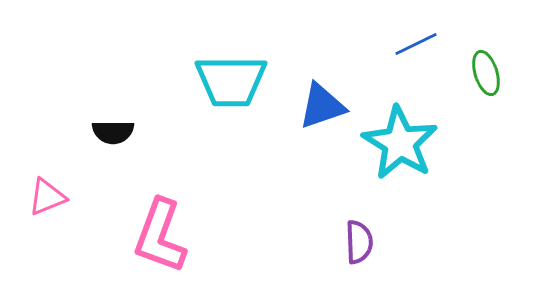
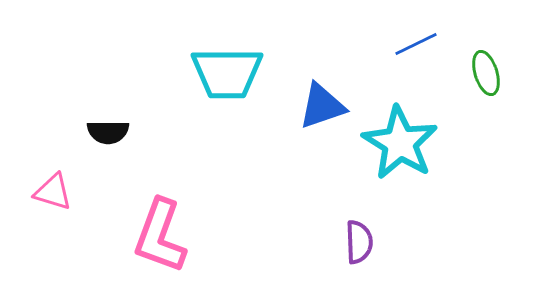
cyan trapezoid: moved 4 px left, 8 px up
black semicircle: moved 5 px left
pink triangle: moved 6 px right, 5 px up; rotated 39 degrees clockwise
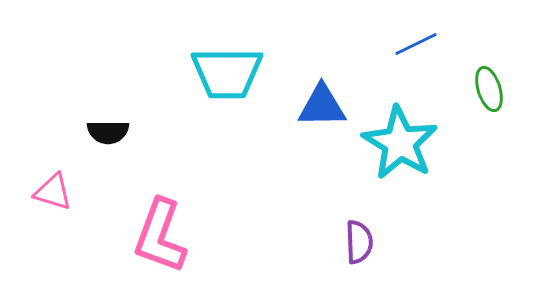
green ellipse: moved 3 px right, 16 px down
blue triangle: rotated 18 degrees clockwise
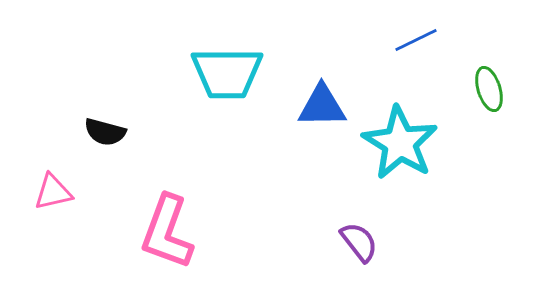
blue line: moved 4 px up
black semicircle: moved 3 px left; rotated 15 degrees clockwise
pink triangle: rotated 30 degrees counterclockwise
pink L-shape: moved 7 px right, 4 px up
purple semicircle: rotated 36 degrees counterclockwise
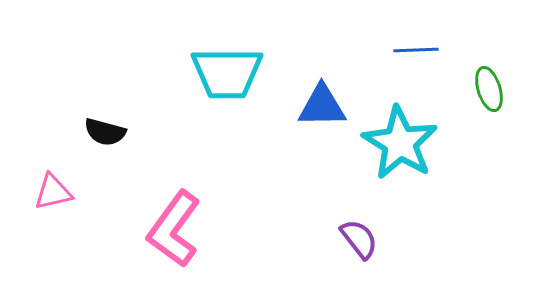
blue line: moved 10 px down; rotated 24 degrees clockwise
pink L-shape: moved 7 px right, 3 px up; rotated 16 degrees clockwise
purple semicircle: moved 3 px up
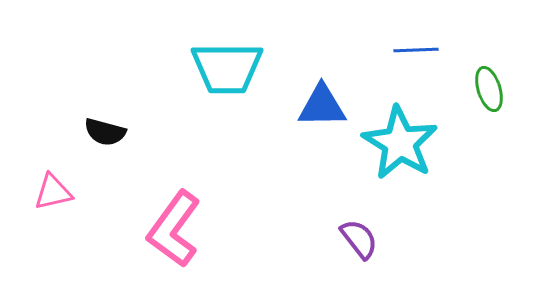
cyan trapezoid: moved 5 px up
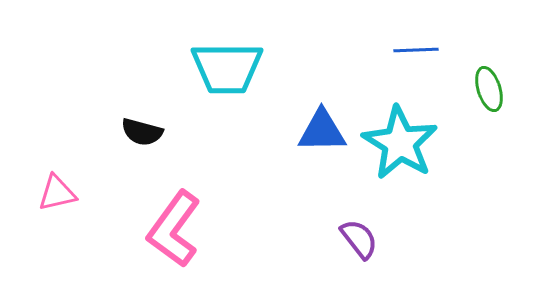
blue triangle: moved 25 px down
black semicircle: moved 37 px right
pink triangle: moved 4 px right, 1 px down
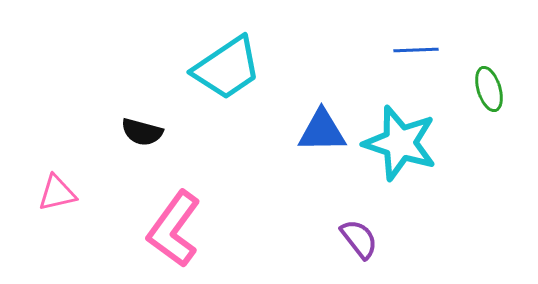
cyan trapezoid: rotated 34 degrees counterclockwise
cyan star: rotated 14 degrees counterclockwise
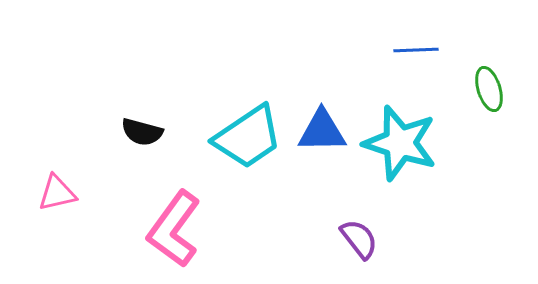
cyan trapezoid: moved 21 px right, 69 px down
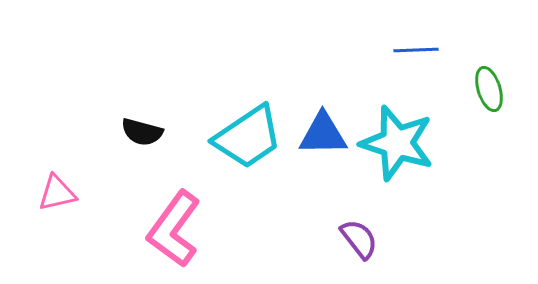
blue triangle: moved 1 px right, 3 px down
cyan star: moved 3 px left
